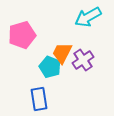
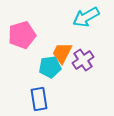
cyan arrow: moved 2 px left
cyan pentagon: rotated 30 degrees counterclockwise
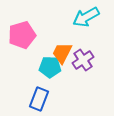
cyan pentagon: rotated 10 degrees clockwise
blue rectangle: rotated 30 degrees clockwise
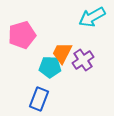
cyan arrow: moved 6 px right
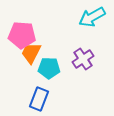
pink pentagon: rotated 20 degrees clockwise
orange trapezoid: moved 31 px left
purple cross: moved 1 px up
cyan pentagon: moved 1 px left, 1 px down
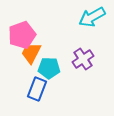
pink pentagon: rotated 24 degrees counterclockwise
blue rectangle: moved 2 px left, 10 px up
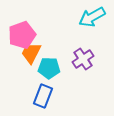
blue rectangle: moved 6 px right, 7 px down
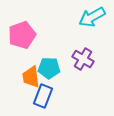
orange trapezoid: moved 24 px down; rotated 35 degrees counterclockwise
purple cross: rotated 25 degrees counterclockwise
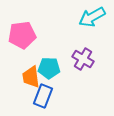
pink pentagon: rotated 12 degrees clockwise
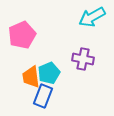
pink pentagon: rotated 16 degrees counterclockwise
purple cross: rotated 20 degrees counterclockwise
cyan pentagon: moved 5 px down; rotated 25 degrees counterclockwise
